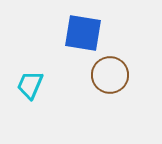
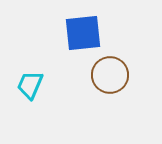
blue square: rotated 15 degrees counterclockwise
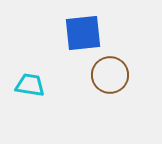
cyan trapezoid: rotated 76 degrees clockwise
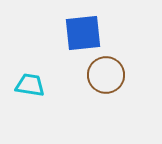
brown circle: moved 4 px left
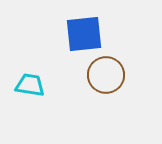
blue square: moved 1 px right, 1 px down
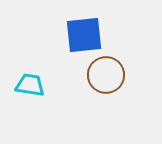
blue square: moved 1 px down
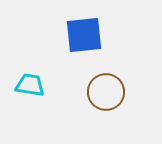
brown circle: moved 17 px down
